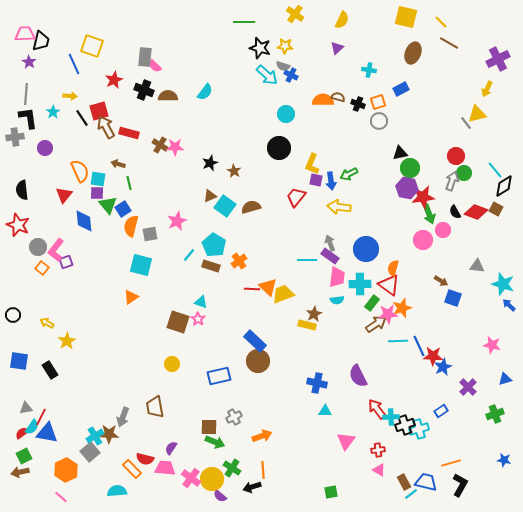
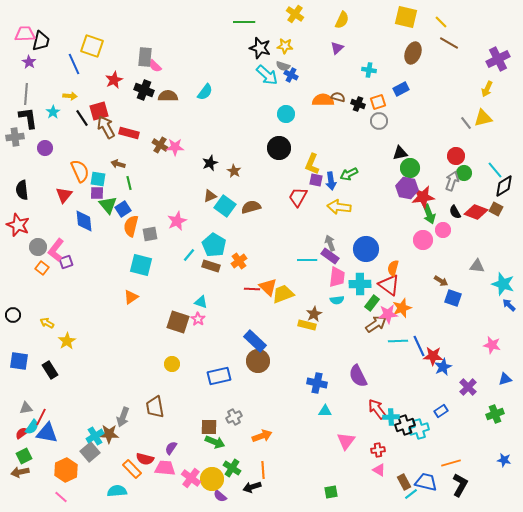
yellow triangle at (477, 114): moved 6 px right, 4 px down
red trapezoid at (296, 197): moved 2 px right; rotated 10 degrees counterclockwise
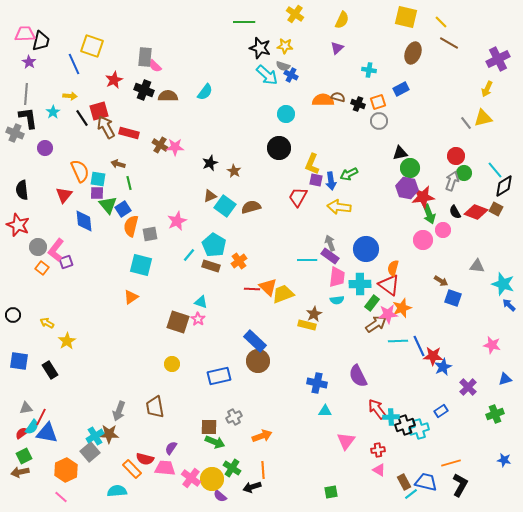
gray cross at (15, 137): moved 4 px up; rotated 30 degrees clockwise
gray arrow at (123, 417): moved 4 px left, 6 px up
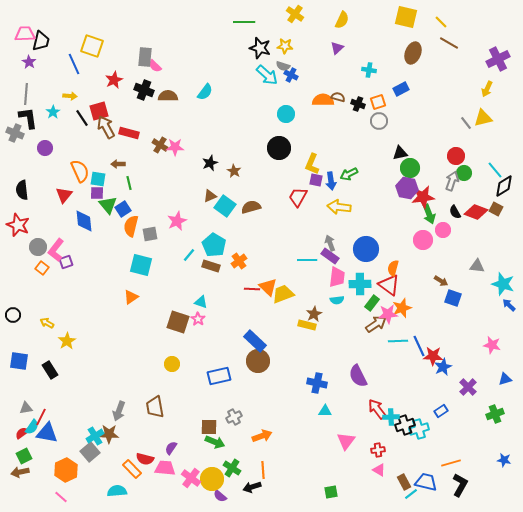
brown arrow at (118, 164): rotated 16 degrees counterclockwise
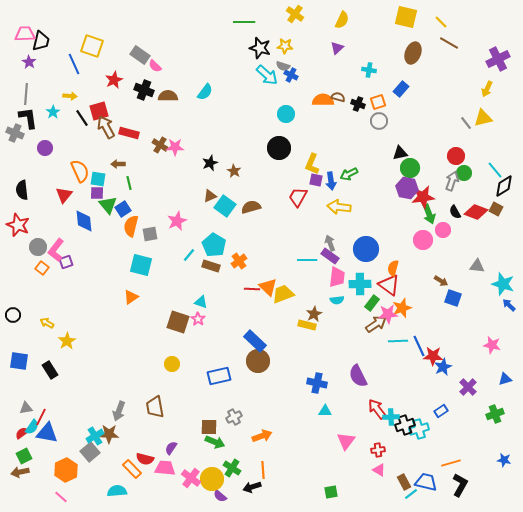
gray rectangle at (145, 57): moved 5 px left, 2 px up; rotated 60 degrees counterclockwise
blue rectangle at (401, 89): rotated 21 degrees counterclockwise
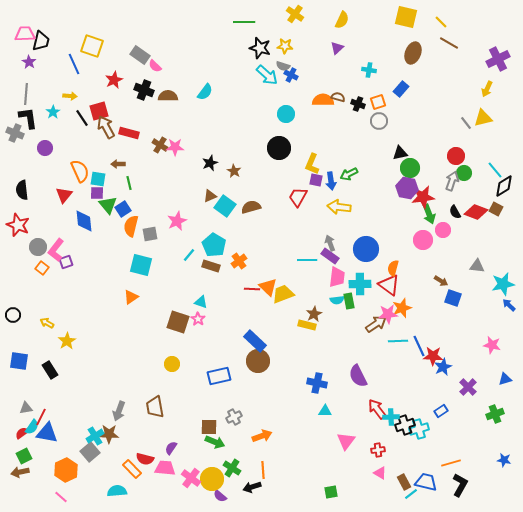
cyan star at (503, 284): rotated 30 degrees counterclockwise
green rectangle at (372, 303): moved 23 px left, 2 px up; rotated 49 degrees counterclockwise
pink triangle at (379, 470): moved 1 px right, 3 px down
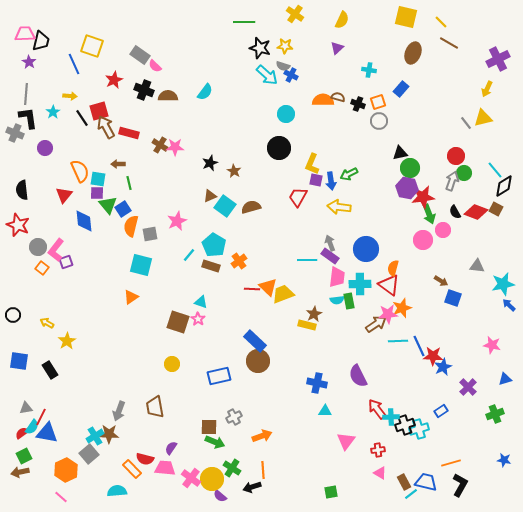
gray square at (90, 452): moved 1 px left, 2 px down
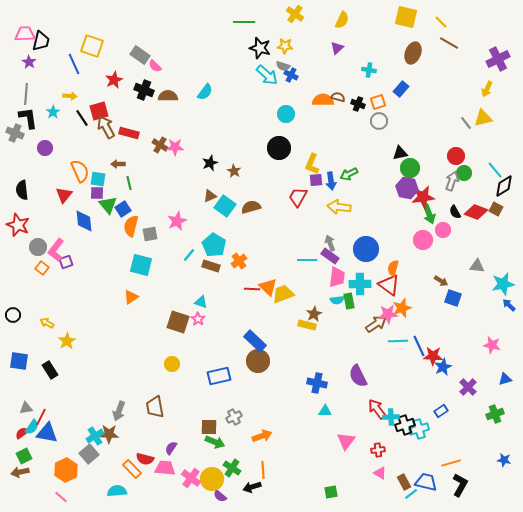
purple square at (316, 180): rotated 16 degrees counterclockwise
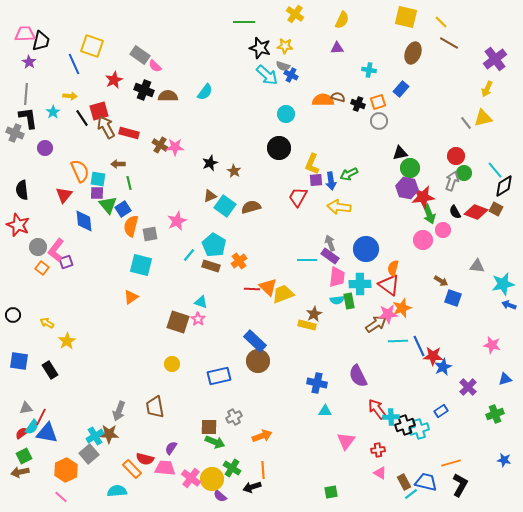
purple triangle at (337, 48): rotated 40 degrees clockwise
purple cross at (498, 59): moved 3 px left; rotated 10 degrees counterclockwise
blue arrow at (509, 305): rotated 24 degrees counterclockwise
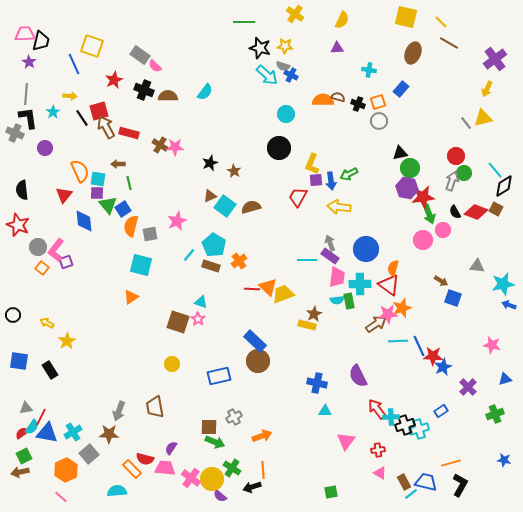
cyan cross at (95, 436): moved 22 px left, 4 px up
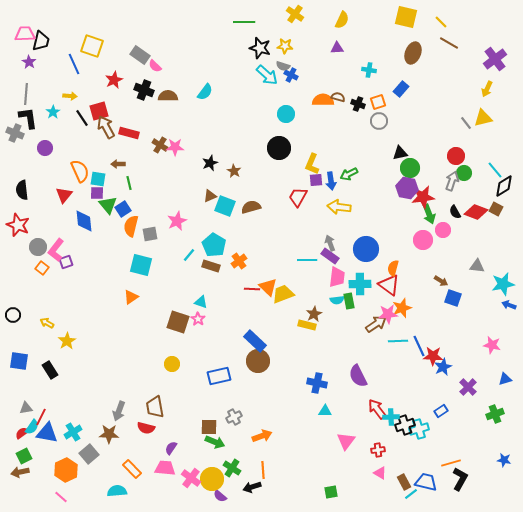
cyan square at (225, 206): rotated 15 degrees counterclockwise
red semicircle at (145, 459): moved 1 px right, 31 px up
black L-shape at (460, 485): moved 6 px up
